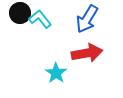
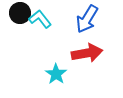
cyan star: moved 1 px down
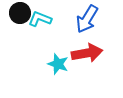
cyan L-shape: rotated 30 degrees counterclockwise
cyan star: moved 2 px right, 10 px up; rotated 15 degrees counterclockwise
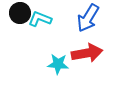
blue arrow: moved 1 px right, 1 px up
cyan star: rotated 15 degrees counterclockwise
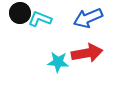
blue arrow: rotated 36 degrees clockwise
cyan star: moved 2 px up
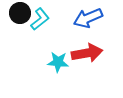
cyan L-shape: rotated 120 degrees clockwise
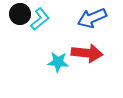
black circle: moved 1 px down
blue arrow: moved 4 px right
red arrow: rotated 16 degrees clockwise
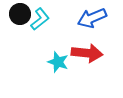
cyan star: rotated 15 degrees clockwise
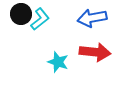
black circle: moved 1 px right
blue arrow: rotated 12 degrees clockwise
red arrow: moved 8 px right, 1 px up
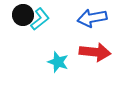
black circle: moved 2 px right, 1 px down
